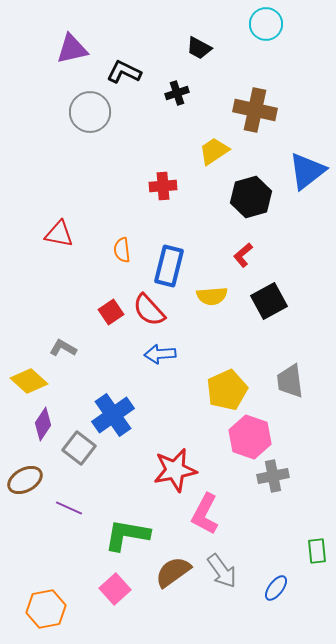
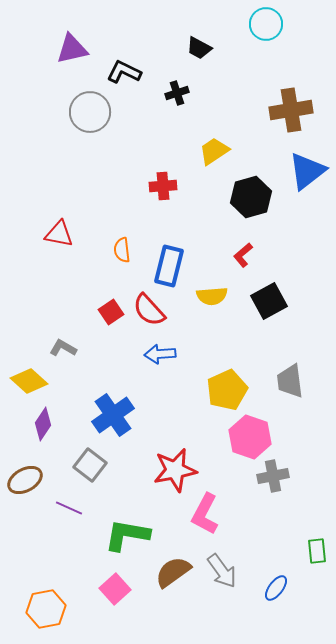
brown cross: moved 36 px right; rotated 21 degrees counterclockwise
gray square: moved 11 px right, 17 px down
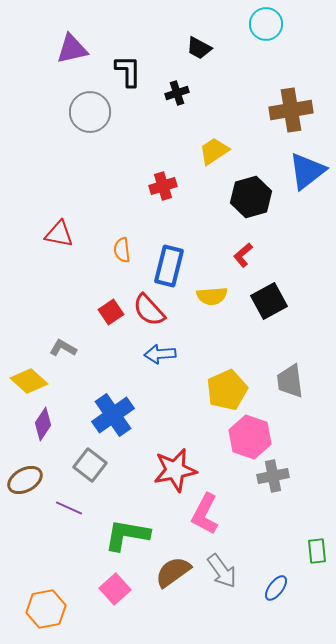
black L-shape: moved 4 px right, 1 px up; rotated 64 degrees clockwise
red cross: rotated 12 degrees counterclockwise
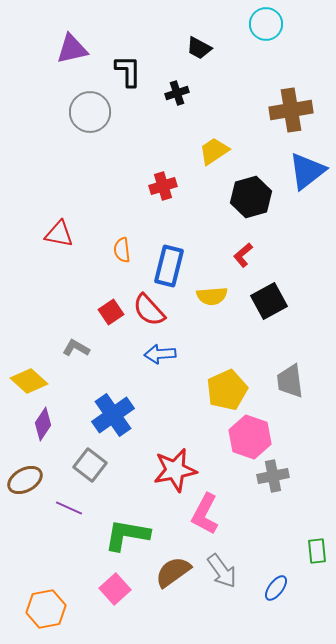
gray L-shape: moved 13 px right
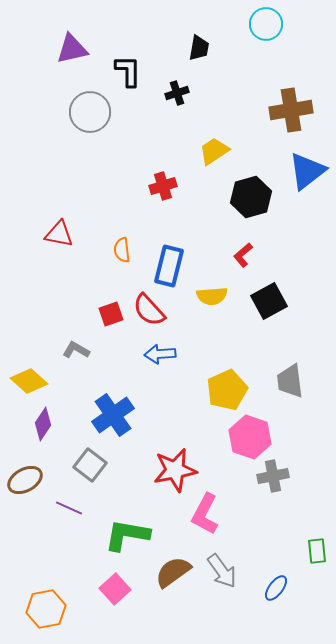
black trapezoid: rotated 108 degrees counterclockwise
red square: moved 2 px down; rotated 15 degrees clockwise
gray L-shape: moved 2 px down
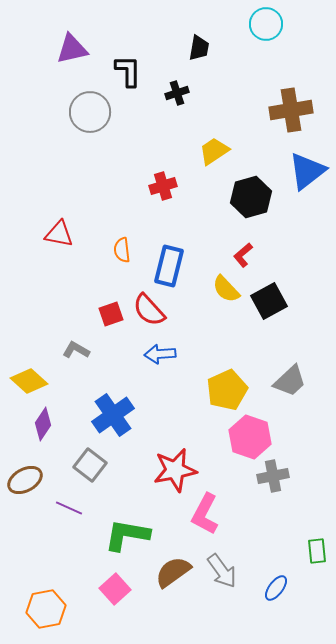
yellow semicircle: moved 14 px right, 7 px up; rotated 52 degrees clockwise
gray trapezoid: rotated 126 degrees counterclockwise
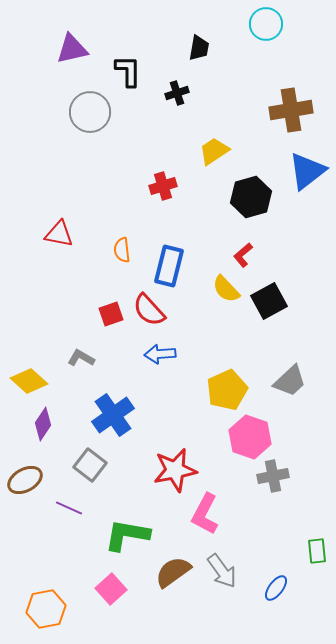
gray L-shape: moved 5 px right, 8 px down
pink square: moved 4 px left
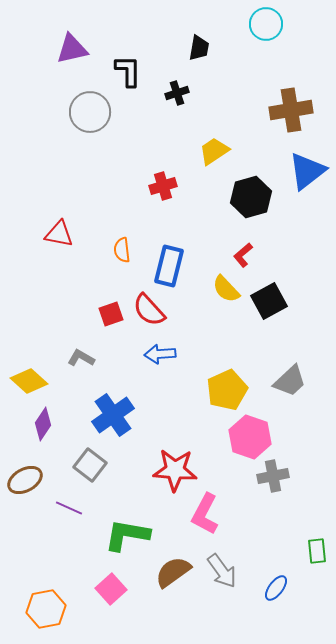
red star: rotated 15 degrees clockwise
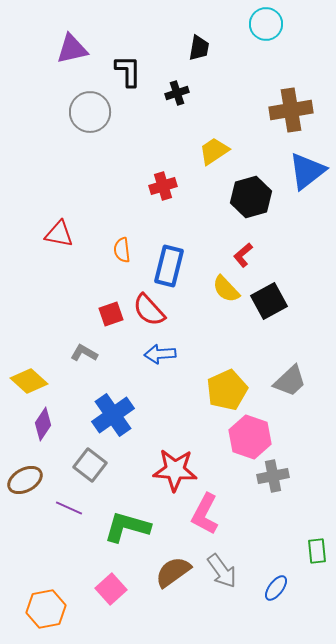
gray L-shape: moved 3 px right, 5 px up
green L-shape: moved 8 px up; rotated 6 degrees clockwise
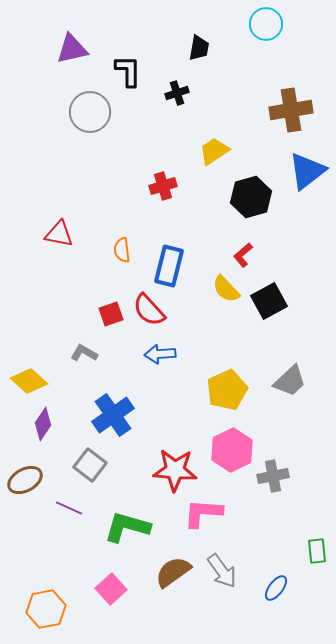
pink hexagon: moved 18 px left, 13 px down; rotated 15 degrees clockwise
pink L-shape: moved 2 px left, 1 px up; rotated 66 degrees clockwise
